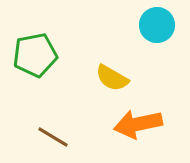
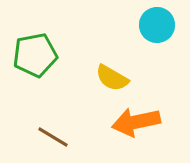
orange arrow: moved 2 px left, 2 px up
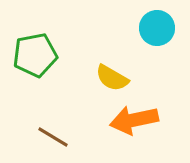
cyan circle: moved 3 px down
orange arrow: moved 2 px left, 2 px up
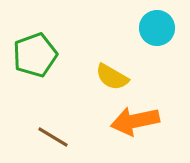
green pentagon: rotated 9 degrees counterclockwise
yellow semicircle: moved 1 px up
orange arrow: moved 1 px right, 1 px down
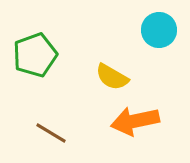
cyan circle: moved 2 px right, 2 px down
brown line: moved 2 px left, 4 px up
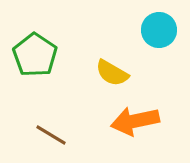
green pentagon: rotated 18 degrees counterclockwise
yellow semicircle: moved 4 px up
brown line: moved 2 px down
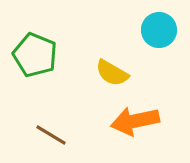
green pentagon: rotated 12 degrees counterclockwise
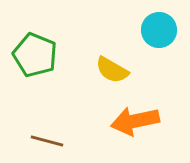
yellow semicircle: moved 3 px up
brown line: moved 4 px left, 6 px down; rotated 16 degrees counterclockwise
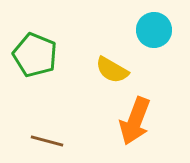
cyan circle: moved 5 px left
orange arrow: rotated 57 degrees counterclockwise
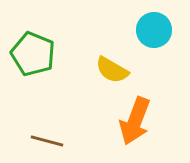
green pentagon: moved 2 px left, 1 px up
